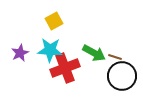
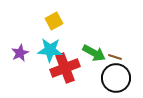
black circle: moved 6 px left, 2 px down
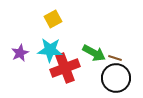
yellow square: moved 1 px left, 2 px up
brown line: moved 1 px down
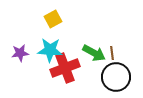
purple star: rotated 18 degrees clockwise
brown line: moved 3 px left, 5 px up; rotated 64 degrees clockwise
black circle: moved 1 px up
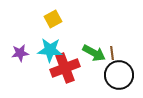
black circle: moved 3 px right, 2 px up
